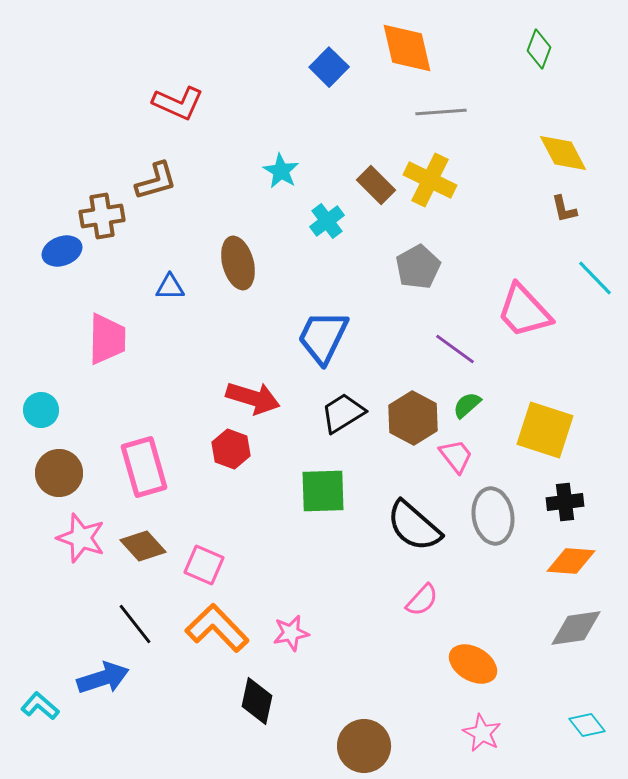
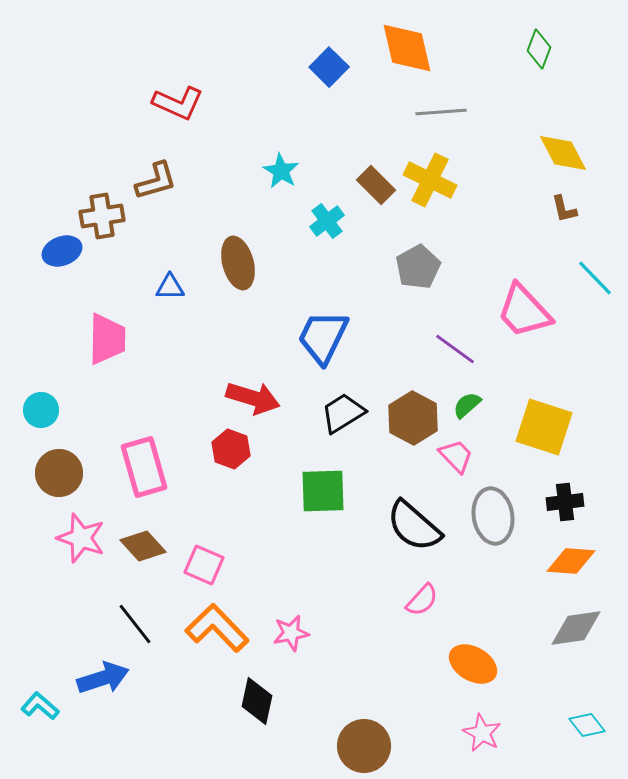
yellow square at (545, 430): moved 1 px left, 3 px up
pink trapezoid at (456, 456): rotated 6 degrees counterclockwise
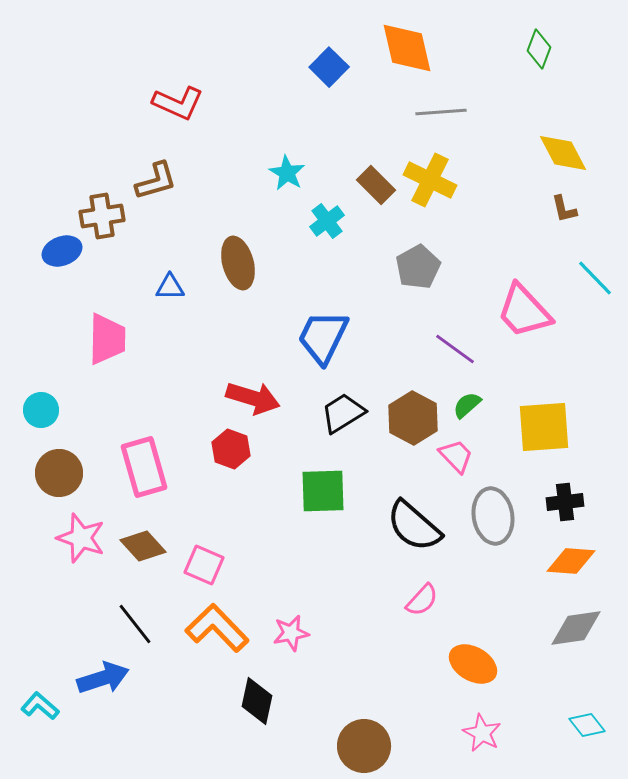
cyan star at (281, 171): moved 6 px right, 2 px down
yellow square at (544, 427): rotated 22 degrees counterclockwise
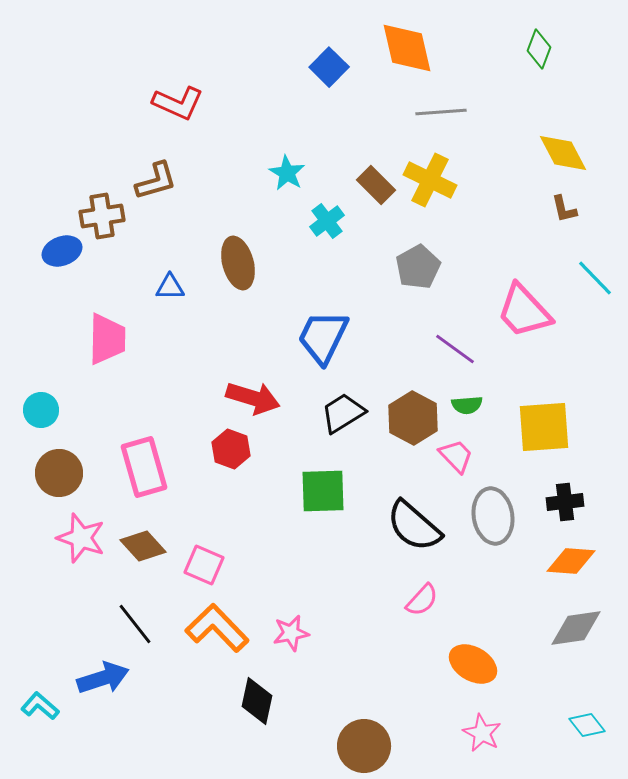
green semicircle at (467, 405): rotated 144 degrees counterclockwise
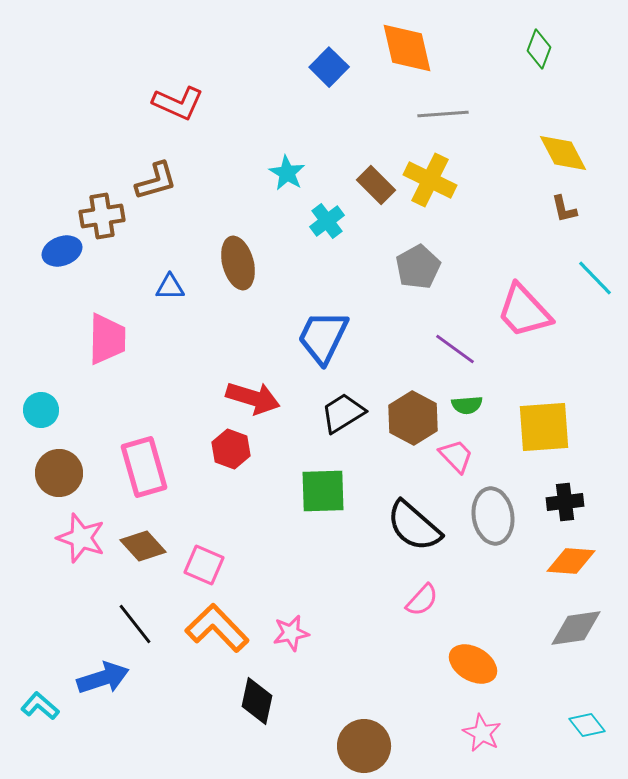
gray line at (441, 112): moved 2 px right, 2 px down
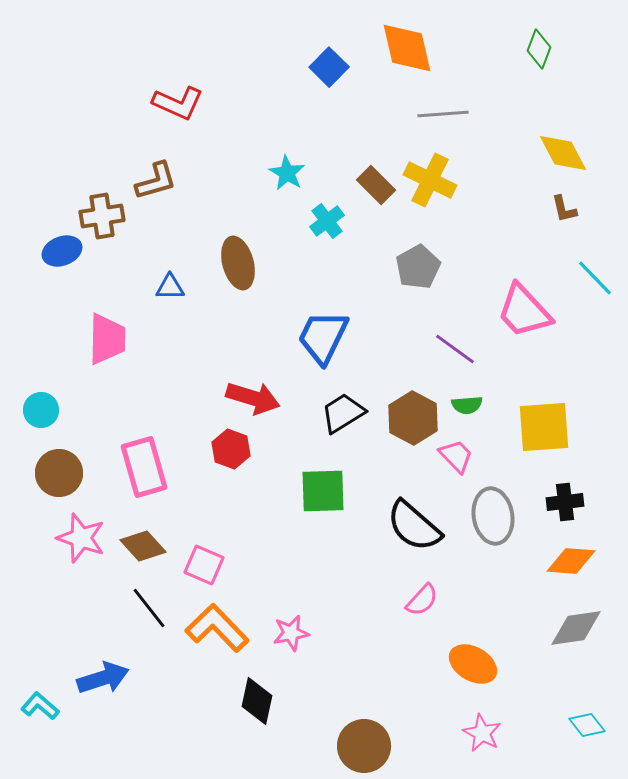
black line at (135, 624): moved 14 px right, 16 px up
